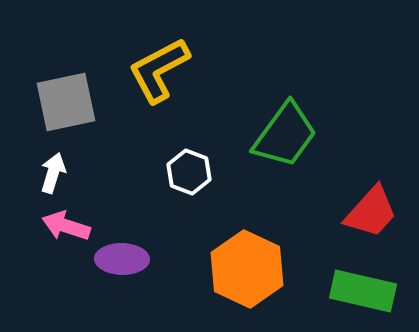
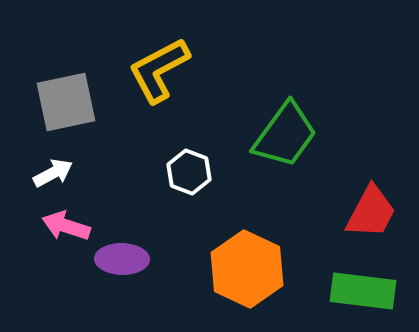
white arrow: rotated 45 degrees clockwise
red trapezoid: rotated 14 degrees counterclockwise
green rectangle: rotated 6 degrees counterclockwise
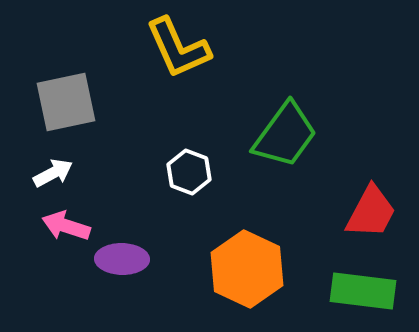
yellow L-shape: moved 19 px right, 22 px up; rotated 86 degrees counterclockwise
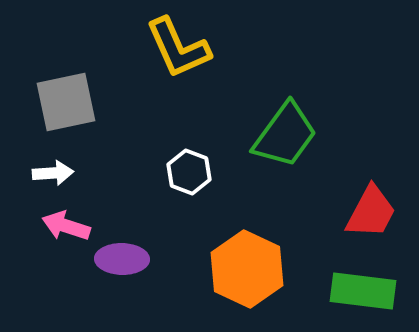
white arrow: rotated 24 degrees clockwise
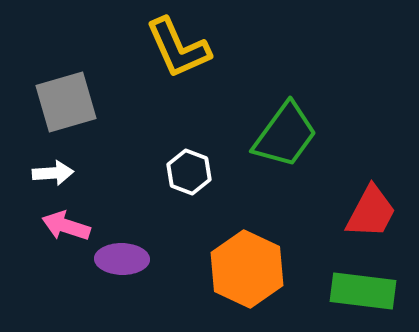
gray square: rotated 4 degrees counterclockwise
